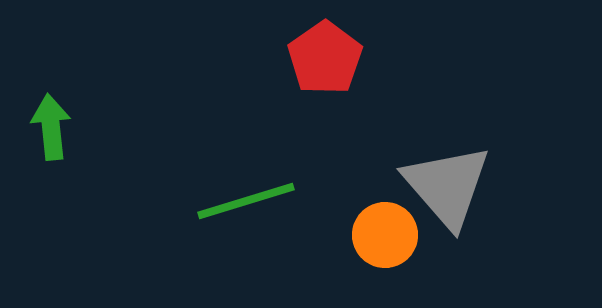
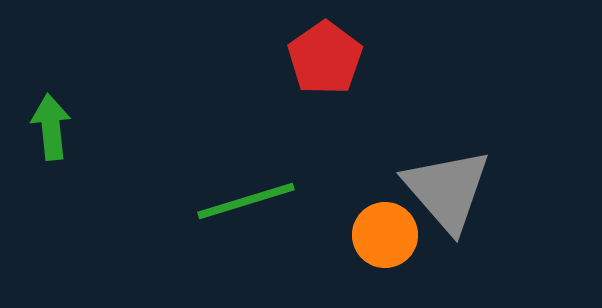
gray triangle: moved 4 px down
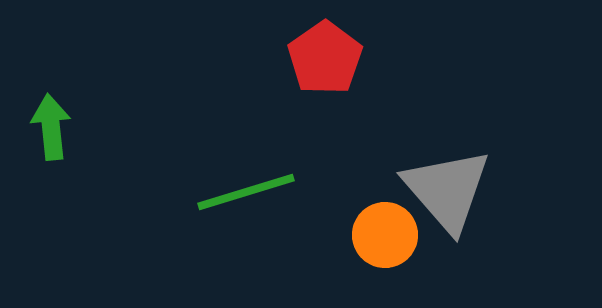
green line: moved 9 px up
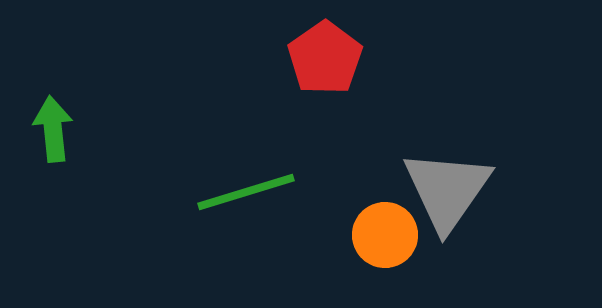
green arrow: moved 2 px right, 2 px down
gray triangle: rotated 16 degrees clockwise
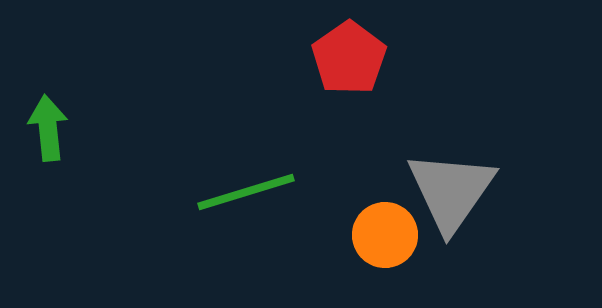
red pentagon: moved 24 px right
green arrow: moved 5 px left, 1 px up
gray triangle: moved 4 px right, 1 px down
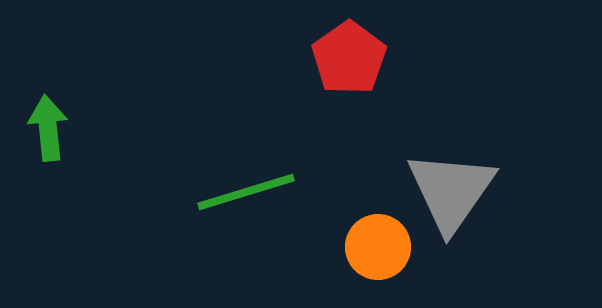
orange circle: moved 7 px left, 12 px down
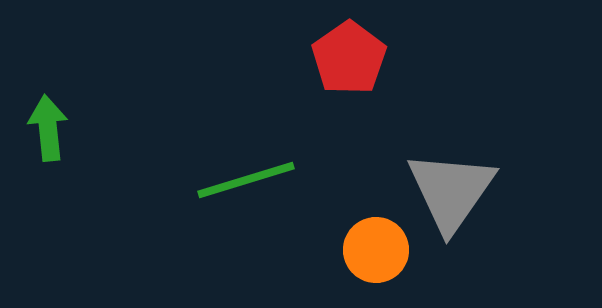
green line: moved 12 px up
orange circle: moved 2 px left, 3 px down
